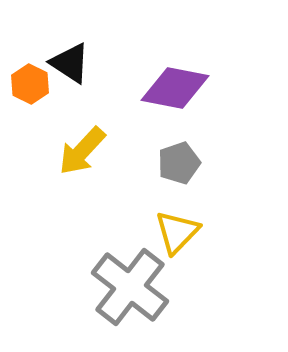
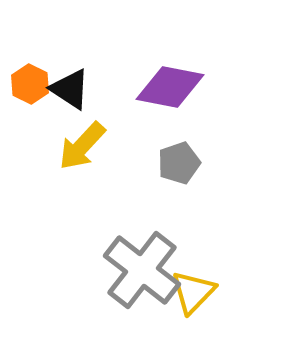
black triangle: moved 26 px down
purple diamond: moved 5 px left, 1 px up
yellow arrow: moved 5 px up
yellow triangle: moved 16 px right, 60 px down
gray cross: moved 12 px right, 17 px up
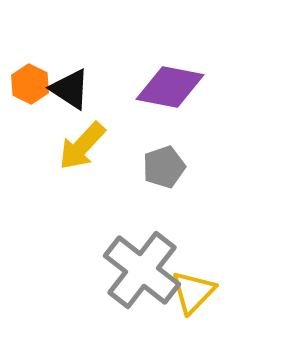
gray pentagon: moved 15 px left, 4 px down
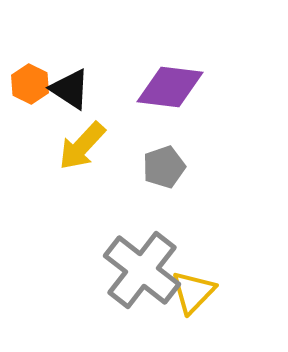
purple diamond: rotated 4 degrees counterclockwise
